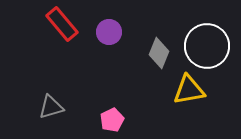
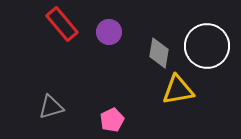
gray diamond: rotated 12 degrees counterclockwise
yellow triangle: moved 11 px left
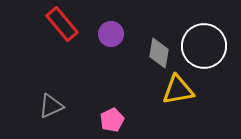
purple circle: moved 2 px right, 2 px down
white circle: moved 3 px left
gray triangle: moved 1 px up; rotated 8 degrees counterclockwise
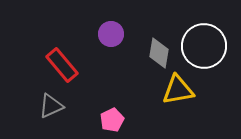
red rectangle: moved 41 px down
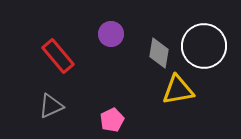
red rectangle: moved 4 px left, 9 px up
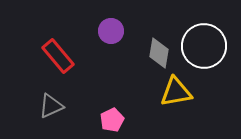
purple circle: moved 3 px up
yellow triangle: moved 2 px left, 2 px down
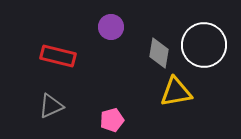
purple circle: moved 4 px up
white circle: moved 1 px up
red rectangle: rotated 36 degrees counterclockwise
pink pentagon: rotated 10 degrees clockwise
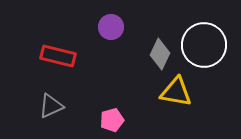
gray diamond: moved 1 px right, 1 px down; rotated 16 degrees clockwise
yellow triangle: rotated 20 degrees clockwise
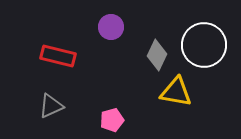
gray diamond: moved 3 px left, 1 px down
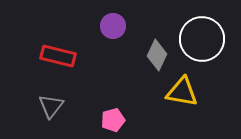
purple circle: moved 2 px right, 1 px up
white circle: moved 2 px left, 6 px up
yellow triangle: moved 6 px right
gray triangle: rotated 28 degrees counterclockwise
pink pentagon: moved 1 px right
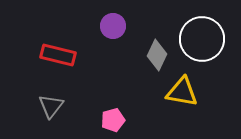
red rectangle: moved 1 px up
